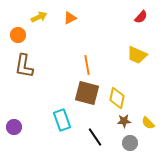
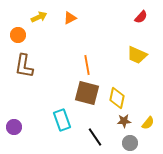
yellow semicircle: rotated 96 degrees counterclockwise
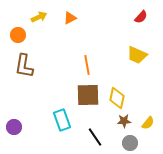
brown square: moved 1 px right, 2 px down; rotated 15 degrees counterclockwise
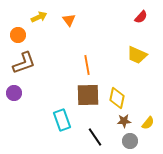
orange triangle: moved 1 px left, 2 px down; rotated 40 degrees counterclockwise
brown L-shape: moved 3 px up; rotated 120 degrees counterclockwise
purple circle: moved 34 px up
gray circle: moved 2 px up
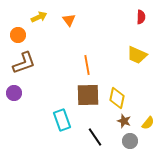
red semicircle: rotated 40 degrees counterclockwise
brown star: rotated 24 degrees clockwise
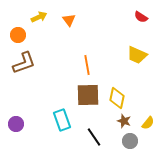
red semicircle: rotated 120 degrees clockwise
purple circle: moved 2 px right, 31 px down
black line: moved 1 px left
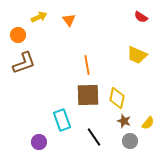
purple circle: moved 23 px right, 18 px down
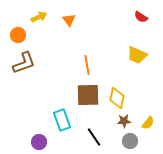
brown star: rotated 24 degrees counterclockwise
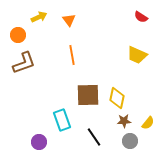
orange line: moved 15 px left, 10 px up
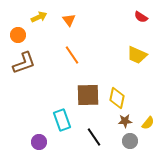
orange line: rotated 24 degrees counterclockwise
brown star: moved 1 px right
